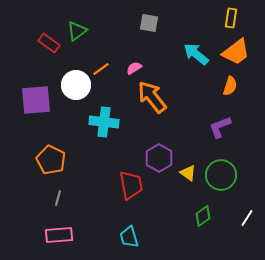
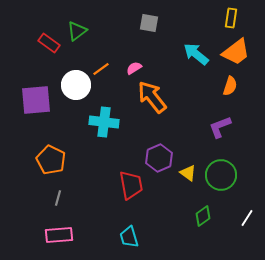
purple hexagon: rotated 8 degrees clockwise
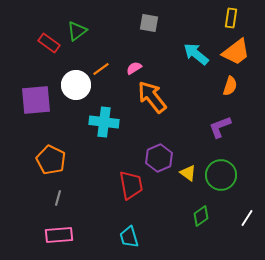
green diamond: moved 2 px left
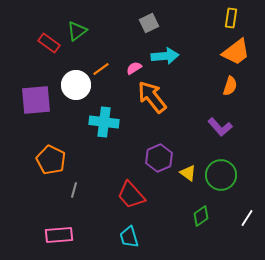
gray square: rotated 36 degrees counterclockwise
cyan arrow: moved 31 px left, 2 px down; rotated 136 degrees clockwise
purple L-shape: rotated 110 degrees counterclockwise
red trapezoid: moved 10 px down; rotated 148 degrees clockwise
gray line: moved 16 px right, 8 px up
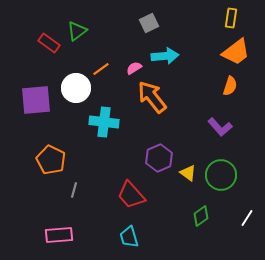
white circle: moved 3 px down
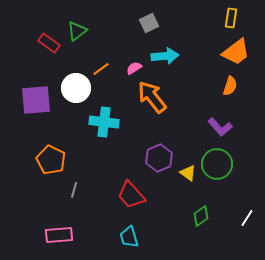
green circle: moved 4 px left, 11 px up
